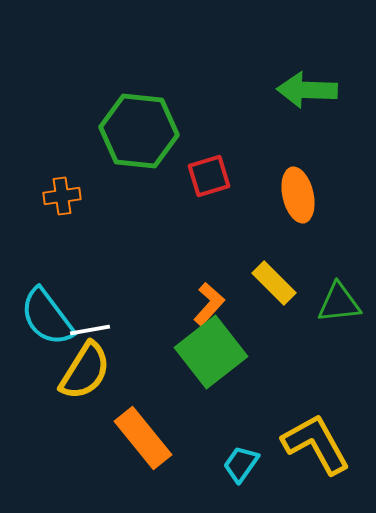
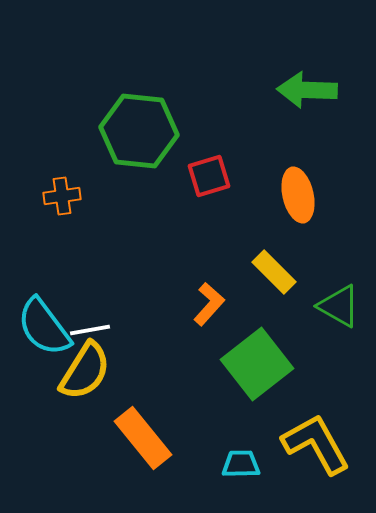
yellow rectangle: moved 11 px up
green triangle: moved 3 px down; rotated 36 degrees clockwise
cyan semicircle: moved 3 px left, 10 px down
green square: moved 46 px right, 12 px down
cyan trapezoid: rotated 54 degrees clockwise
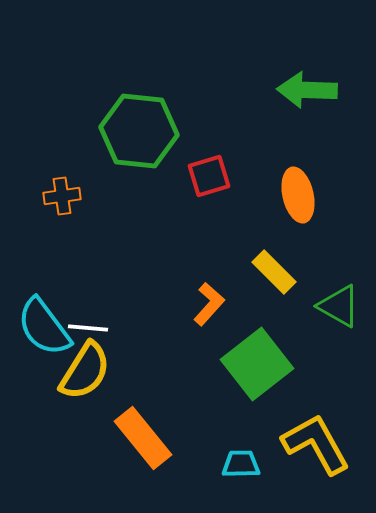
white line: moved 2 px left, 2 px up; rotated 15 degrees clockwise
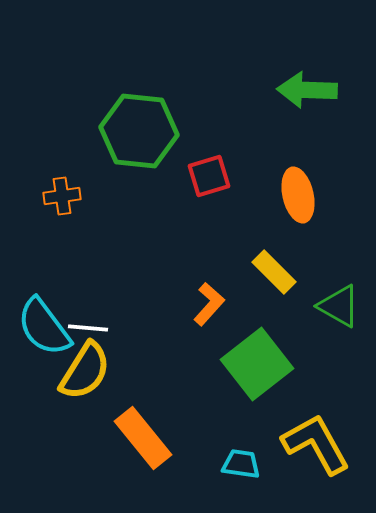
cyan trapezoid: rotated 9 degrees clockwise
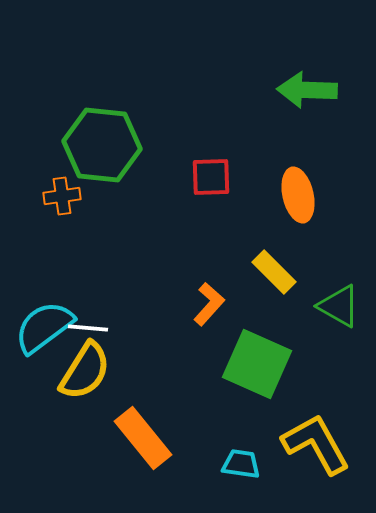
green hexagon: moved 37 px left, 14 px down
red square: moved 2 px right, 1 px down; rotated 15 degrees clockwise
cyan semicircle: rotated 90 degrees clockwise
green square: rotated 28 degrees counterclockwise
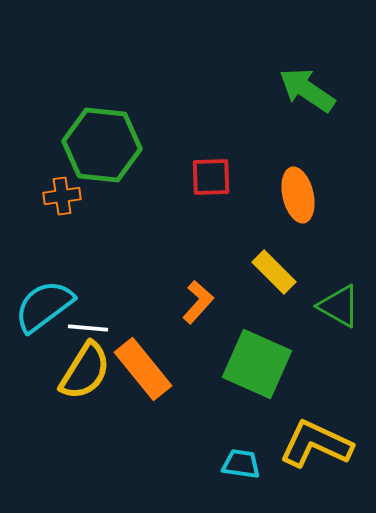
green arrow: rotated 32 degrees clockwise
orange L-shape: moved 11 px left, 2 px up
cyan semicircle: moved 21 px up
orange rectangle: moved 69 px up
yellow L-shape: rotated 36 degrees counterclockwise
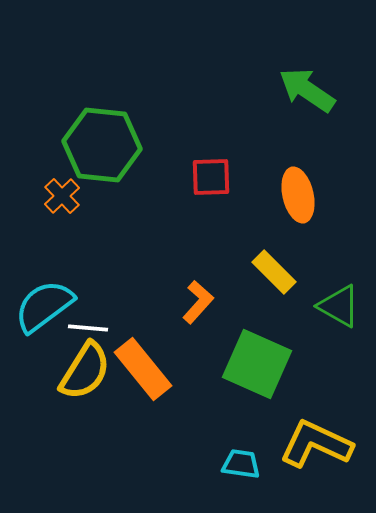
orange cross: rotated 36 degrees counterclockwise
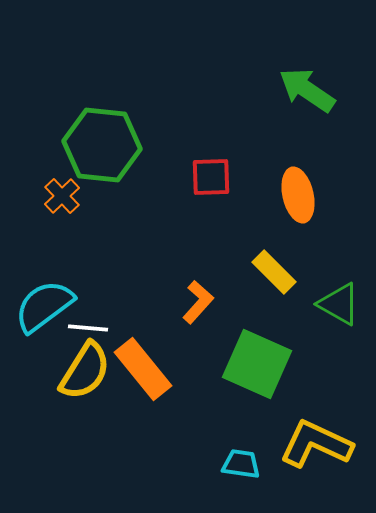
green triangle: moved 2 px up
